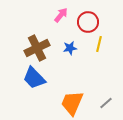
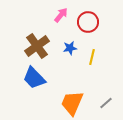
yellow line: moved 7 px left, 13 px down
brown cross: moved 2 px up; rotated 10 degrees counterclockwise
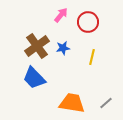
blue star: moved 7 px left
orange trapezoid: rotated 76 degrees clockwise
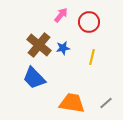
red circle: moved 1 px right
brown cross: moved 2 px right, 1 px up; rotated 15 degrees counterclockwise
